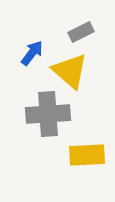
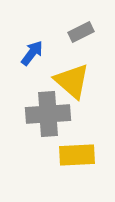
yellow triangle: moved 2 px right, 10 px down
yellow rectangle: moved 10 px left
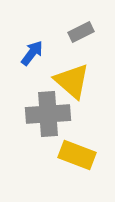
yellow rectangle: rotated 24 degrees clockwise
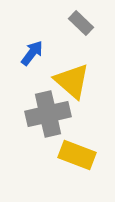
gray rectangle: moved 9 px up; rotated 70 degrees clockwise
gray cross: rotated 9 degrees counterclockwise
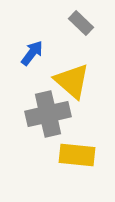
yellow rectangle: rotated 15 degrees counterclockwise
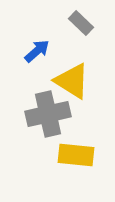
blue arrow: moved 5 px right, 2 px up; rotated 12 degrees clockwise
yellow triangle: rotated 9 degrees counterclockwise
yellow rectangle: moved 1 px left
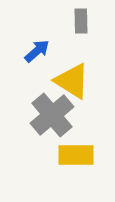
gray rectangle: moved 2 px up; rotated 45 degrees clockwise
gray cross: moved 4 px right, 1 px down; rotated 27 degrees counterclockwise
yellow rectangle: rotated 6 degrees counterclockwise
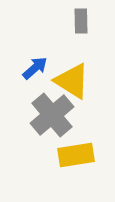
blue arrow: moved 2 px left, 17 px down
yellow rectangle: rotated 9 degrees counterclockwise
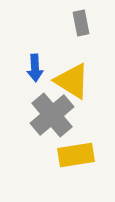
gray rectangle: moved 2 px down; rotated 10 degrees counterclockwise
blue arrow: rotated 128 degrees clockwise
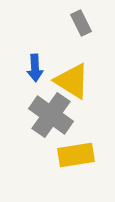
gray rectangle: rotated 15 degrees counterclockwise
gray cross: moved 1 px left; rotated 15 degrees counterclockwise
